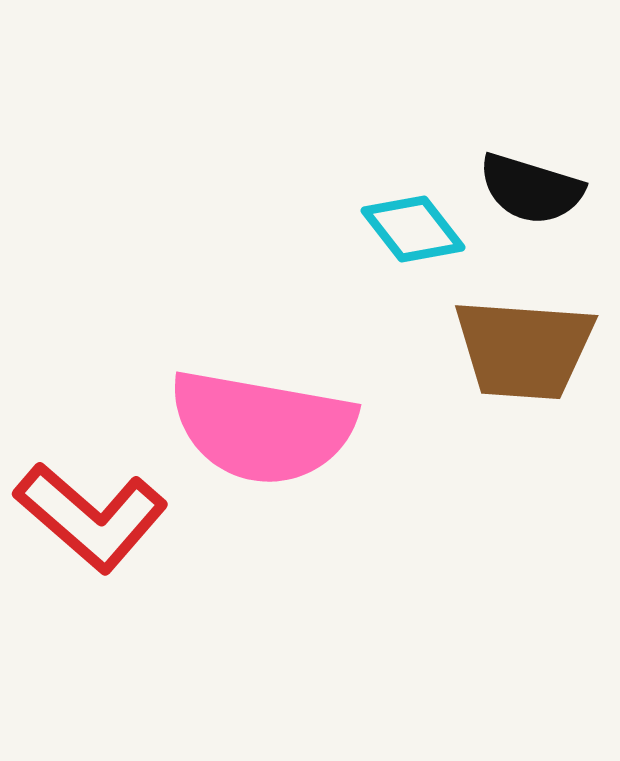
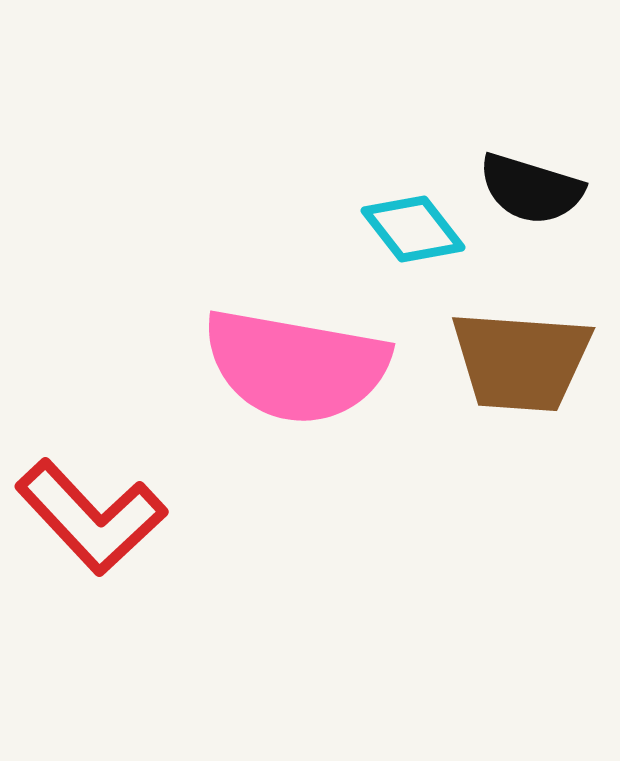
brown trapezoid: moved 3 px left, 12 px down
pink semicircle: moved 34 px right, 61 px up
red L-shape: rotated 6 degrees clockwise
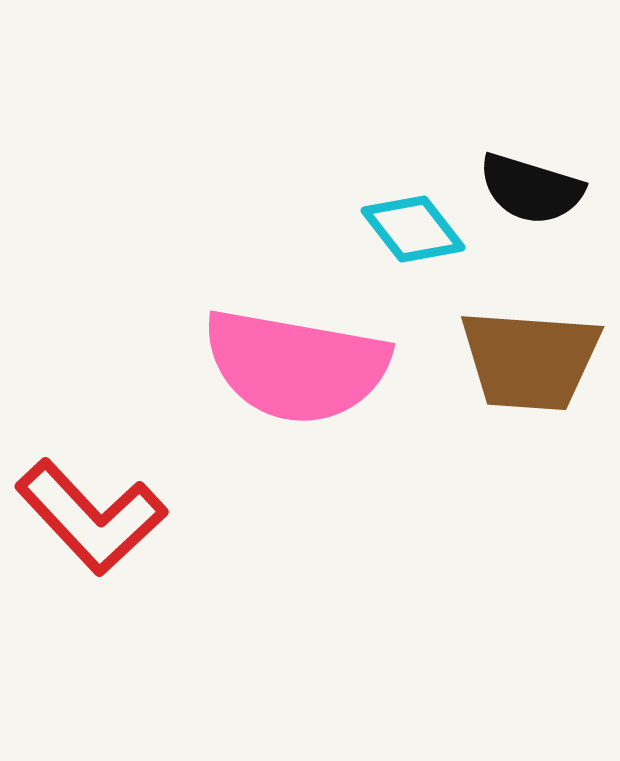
brown trapezoid: moved 9 px right, 1 px up
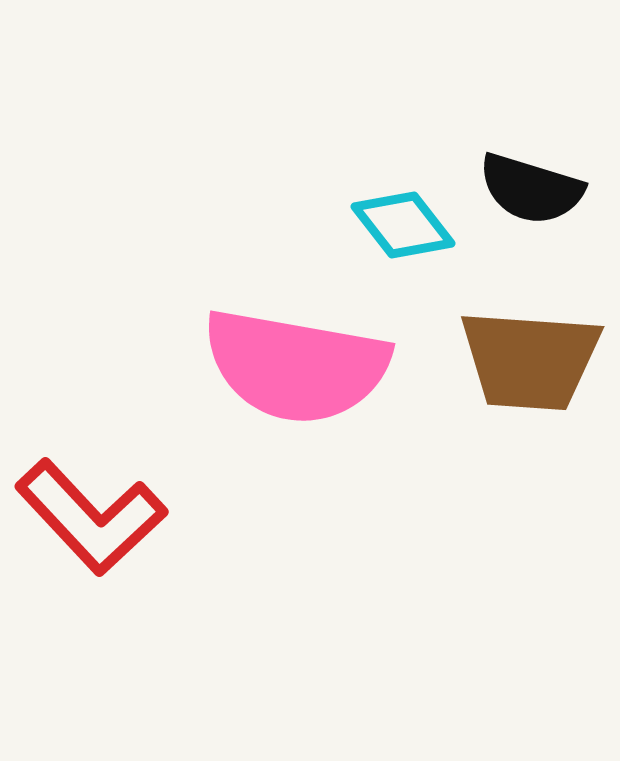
cyan diamond: moved 10 px left, 4 px up
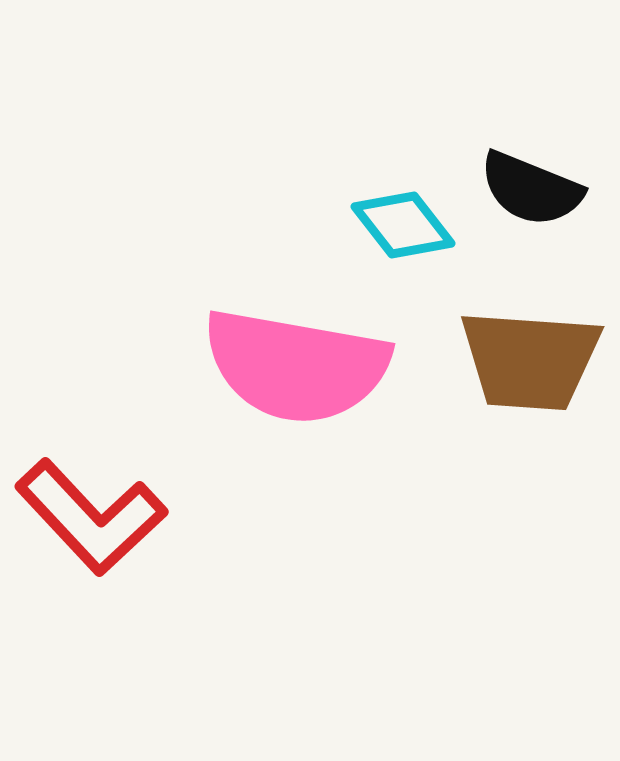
black semicircle: rotated 5 degrees clockwise
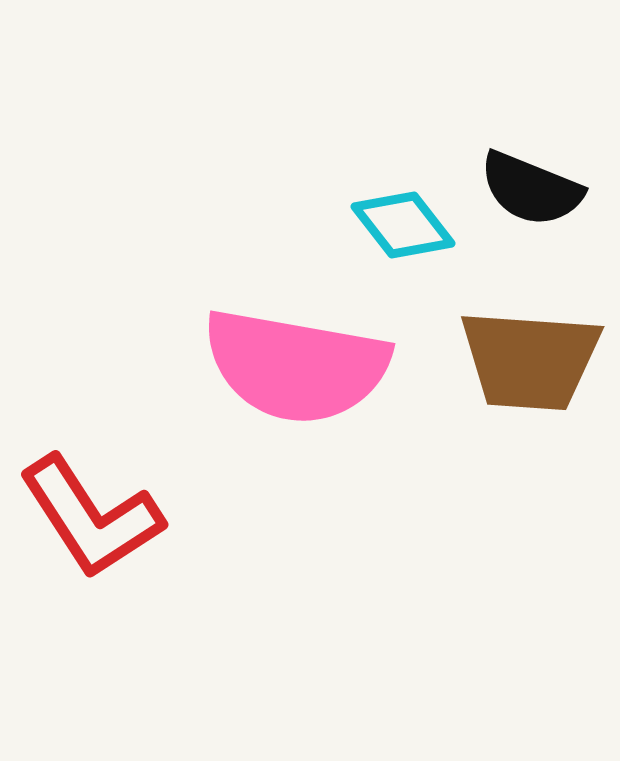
red L-shape: rotated 10 degrees clockwise
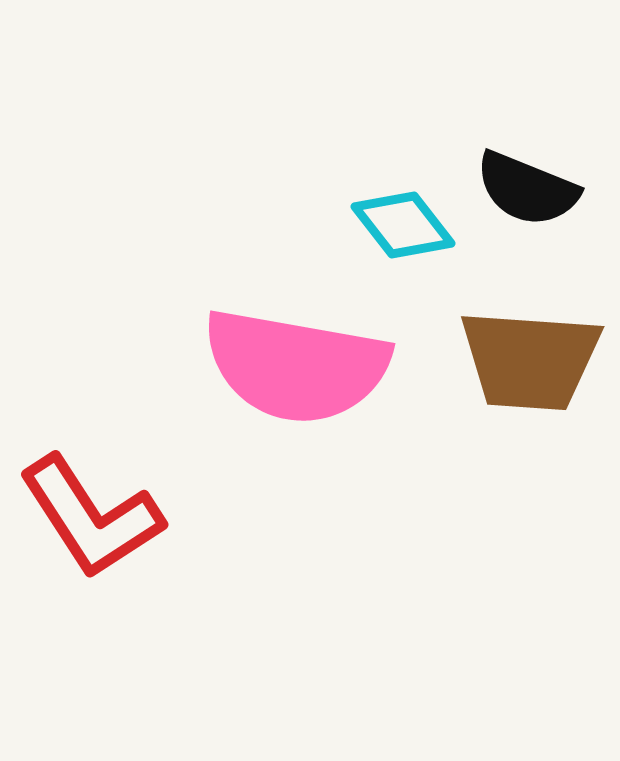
black semicircle: moved 4 px left
